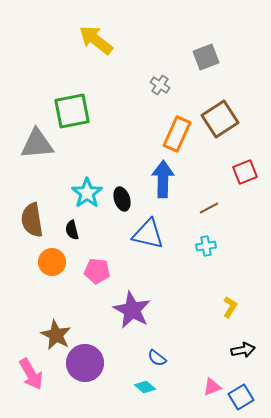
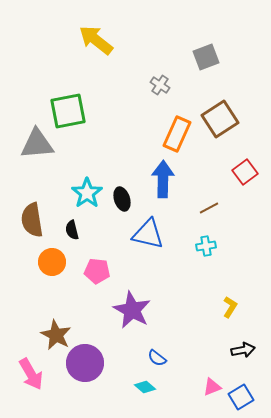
green square: moved 4 px left
red square: rotated 15 degrees counterclockwise
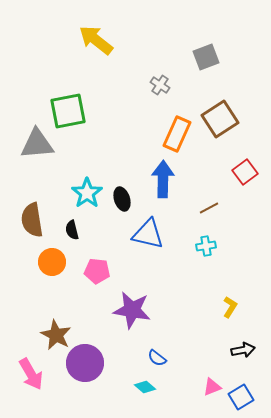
purple star: rotated 18 degrees counterclockwise
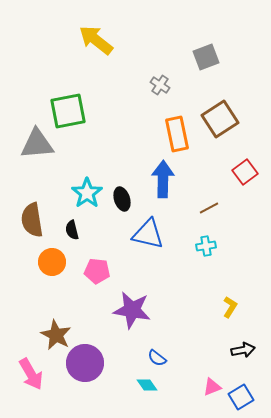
orange rectangle: rotated 36 degrees counterclockwise
cyan diamond: moved 2 px right, 2 px up; rotated 15 degrees clockwise
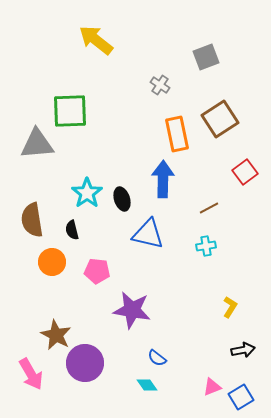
green square: moved 2 px right; rotated 9 degrees clockwise
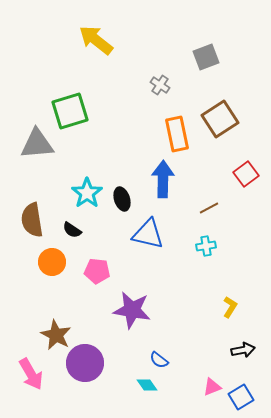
green square: rotated 15 degrees counterclockwise
red square: moved 1 px right, 2 px down
black semicircle: rotated 42 degrees counterclockwise
blue semicircle: moved 2 px right, 2 px down
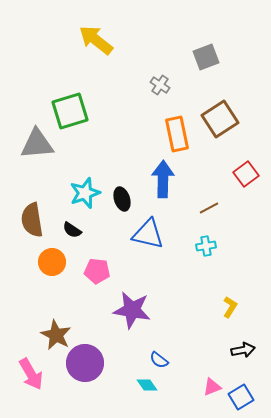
cyan star: moved 2 px left; rotated 16 degrees clockwise
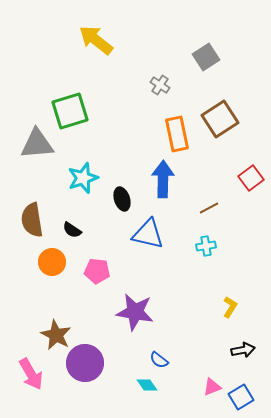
gray square: rotated 12 degrees counterclockwise
red square: moved 5 px right, 4 px down
cyan star: moved 2 px left, 15 px up
purple star: moved 3 px right, 2 px down
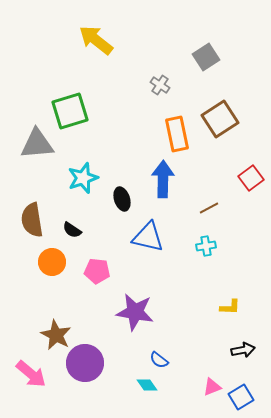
blue triangle: moved 3 px down
yellow L-shape: rotated 60 degrees clockwise
pink arrow: rotated 20 degrees counterclockwise
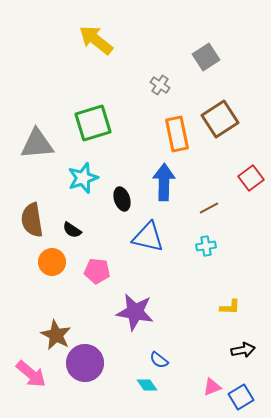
green square: moved 23 px right, 12 px down
blue arrow: moved 1 px right, 3 px down
